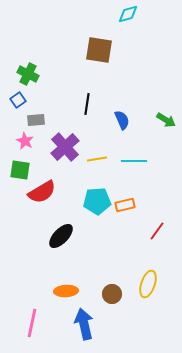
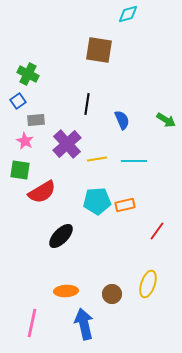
blue square: moved 1 px down
purple cross: moved 2 px right, 3 px up
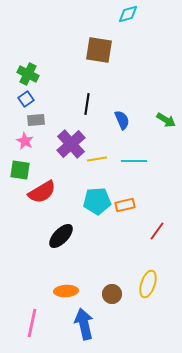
blue square: moved 8 px right, 2 px up
purple cross: moved 4 px right
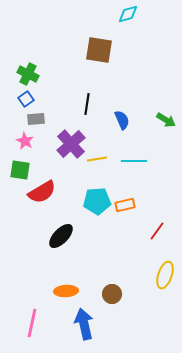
gray rectangle: moved 1 px up
yellow ellipse: moved 17 px right, 9 px up
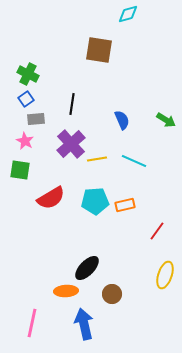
black line: moved 15 px left
cyan line: rotated 25 degrees clockwise
red semicircle: moved 9 px right, 6 px down
cyan pentagon: moved 2 px left
black ellipse: moved 26 px right, 32 px down
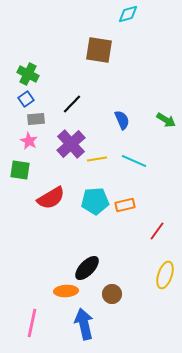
black line: rotated 35 degrees clockwise
pink star: moved 4 px right
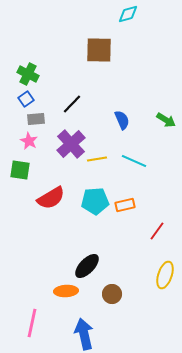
brown square: rotated 8 degrees counterclockwise
black ellipse: moved 2 px up
blue arrow: moved 10 px down
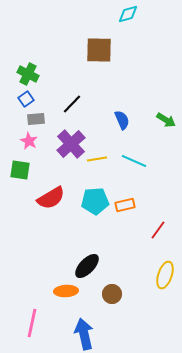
red line: moved 1 px right, 1 px up
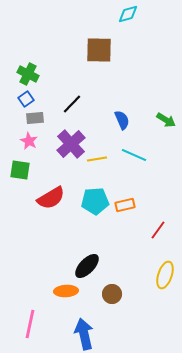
gray rectangle: moved 1 px left, 1 px up
cyan line: moved 6 px up
pink line: moved 2 px left, 1 px down
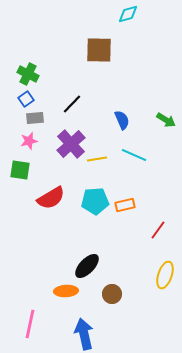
pink star: rotated 30 degrees clockwise
